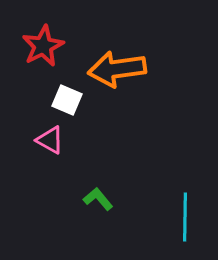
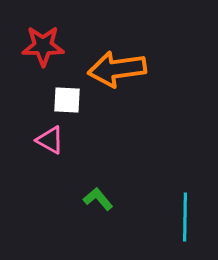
red star: rotated 27 degrees clockwise
white square: rotated 20 degrees counterclockwise
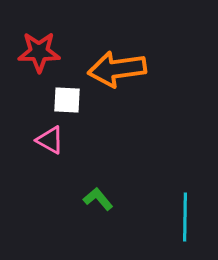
red star: moved 4 px left, 6 px down
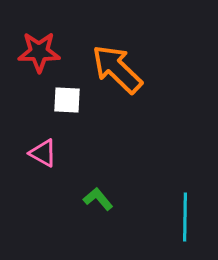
orange arrow: rotated 52 degrees clockwise
pink triangle: moved 7 px left, 13 px down
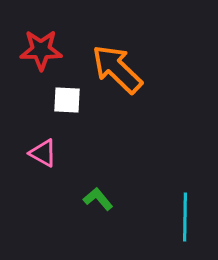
red star: moved 2 px right, 2 px up
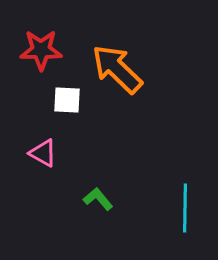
cyan line: moved 9 px up
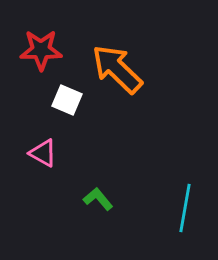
white square: rotated 20 degrees clockwise
cyan line: rotated 9 degrees clockwise
